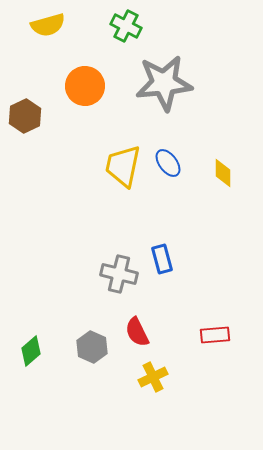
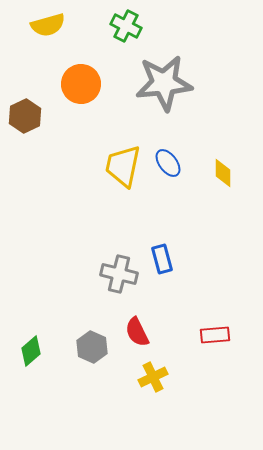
orange circle: moved 4 px left, 2 px up
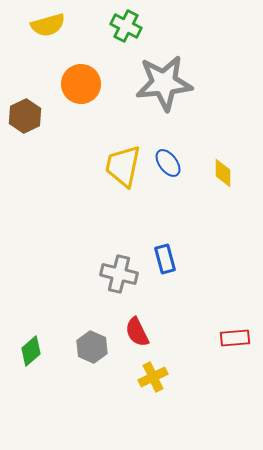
blue rectangle: moved 3 px right
red rectangle: moved 20 px right, 3 px down
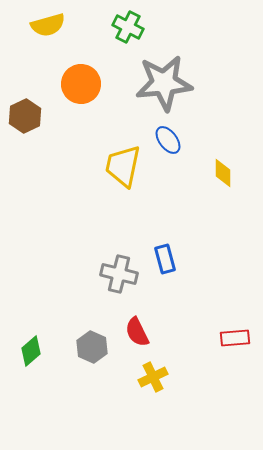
green cross: moved 2 px right, 1 px down
blue ellipse: moved 23 px up
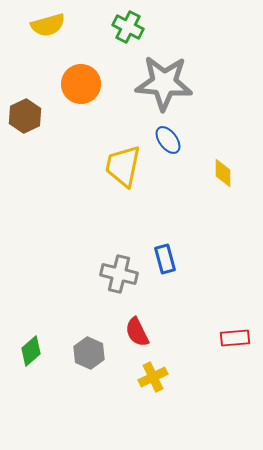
gray star: rotated 10 degrees clockwise
gray hexagon: moved 3 px left, 6 px down
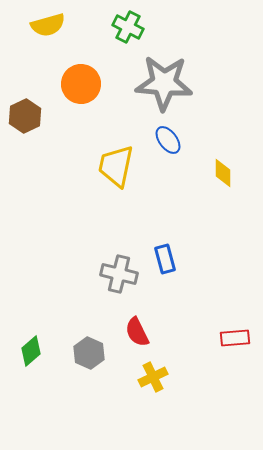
yellow trapezoid: moved 7 px left
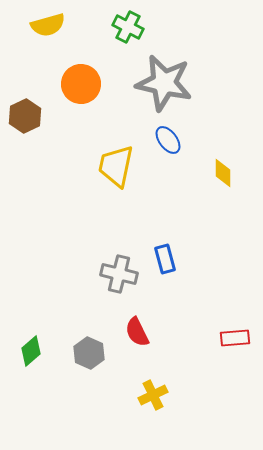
gray star: rotated 8 degrees clockwise
yellow cross: moved 18 px down
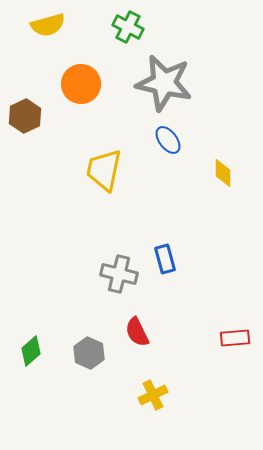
yellow trapezoid: moved 12 px left, 4 px down
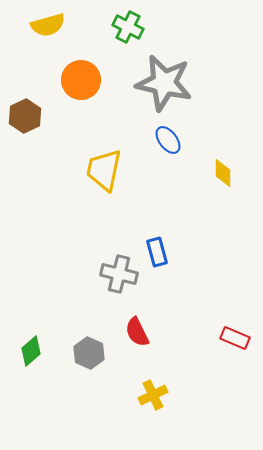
orange circle: moved 4 px up
blue rectangle: moved 8 px left, 7 px up
red rectangle: rotated 28 degrees clockwise
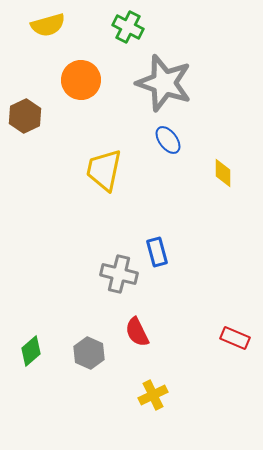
gray star: rotated 6 degrees clockwise
